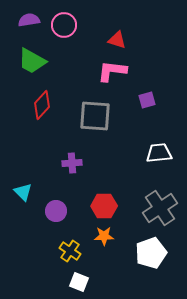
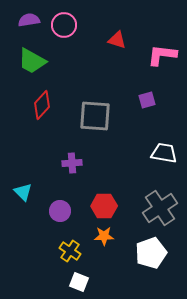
pink L-shape: moved 50 px right, 16 px up
white trapezoid: moved 5 px right; rotated 16 degrees clockwise
purple circle: moved 4 px right
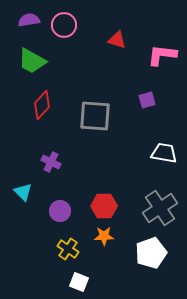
purple cross: moved 21 px left, 1 px up; rotated 30 degrees clockwise
yellow cross: moved 2 px left, 2 px up
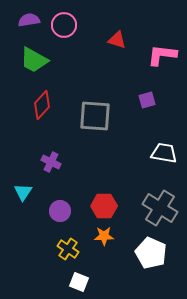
green trapezoid: moved 2 px right, 1 px up
cyan triangle: rotated 18 degrees clockwise
gray cross: rotated 24 degrees counterclockwise
white pentagon: rotated 28 degrees counterclockwise
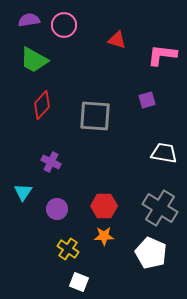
purple circle: moved 3 px left, 2 px up
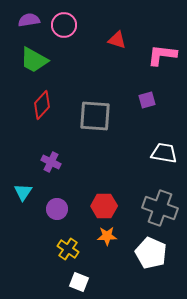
gray cross: rotated 12 degrees counterclockwise
orange star: moved 3 px right
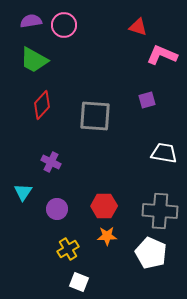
purple semicircle: moved 2 px right, 1 px down
red triangle: moved 21 px right, 13 px up
pink L-shape: rotated 16 degrees clockwise
gray cross: moved 3 px down; rotated 16 degrees counterclockwise
yellow cross: rotated 25 degrees clockwise
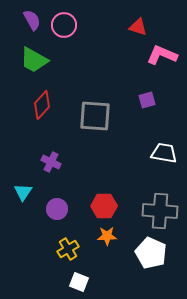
purple semicircle: moved 1 px right, 1 px up; rotated 70 degrees clockwise
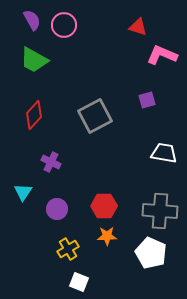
red diamond: moved 8 px left, 10 px down
gray square: rotated 32 degrees counterclockwise
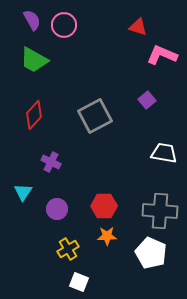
purple square: rotated 24 degrees counterclockwise
